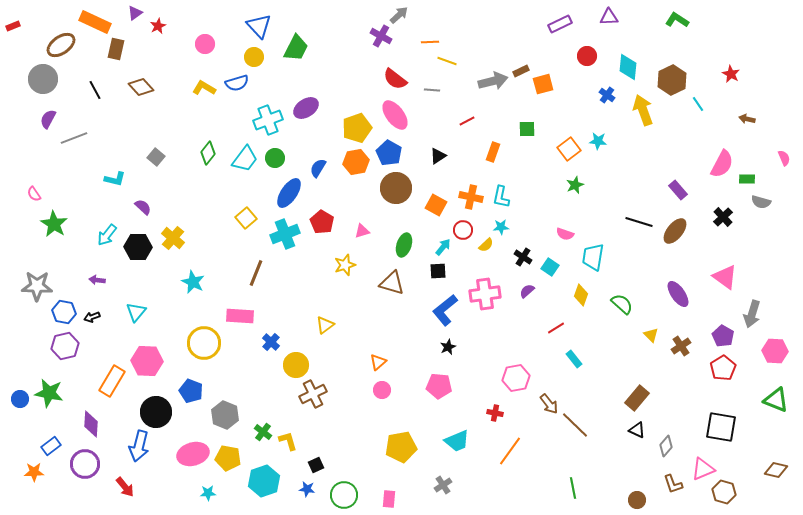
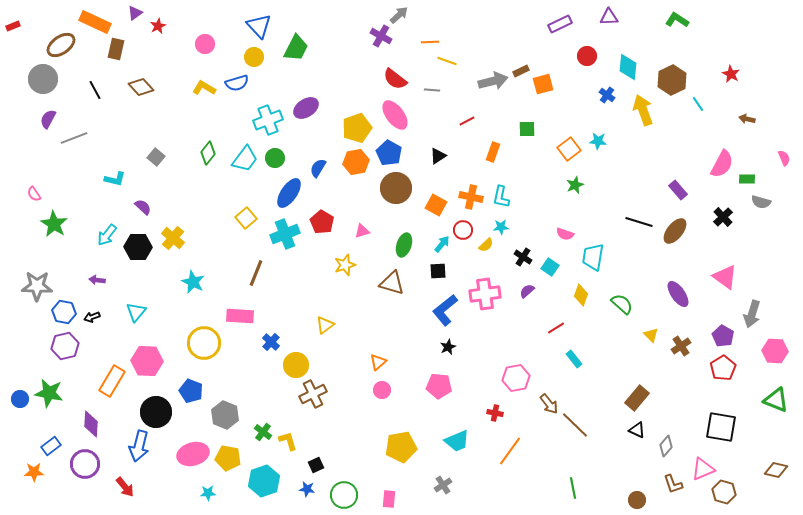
cyan arrow at (443, 247): moved 1 px left, 3 px up
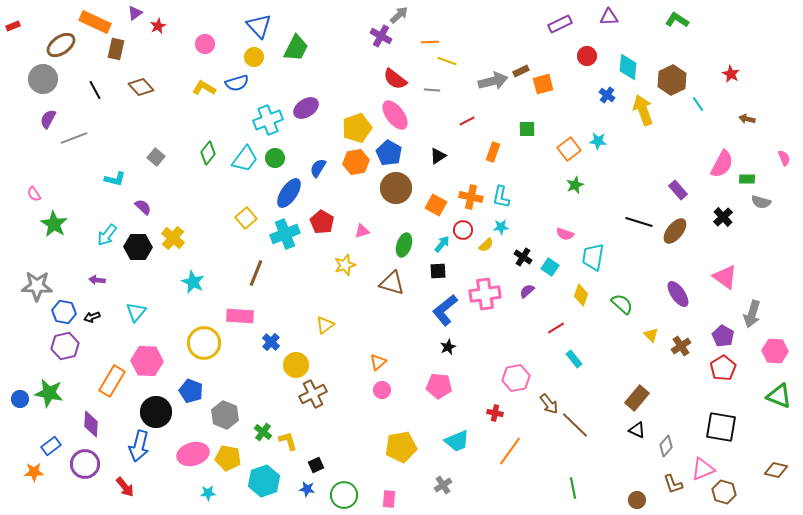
green triangle at (776, 400): moved 3 px right, 4 px up
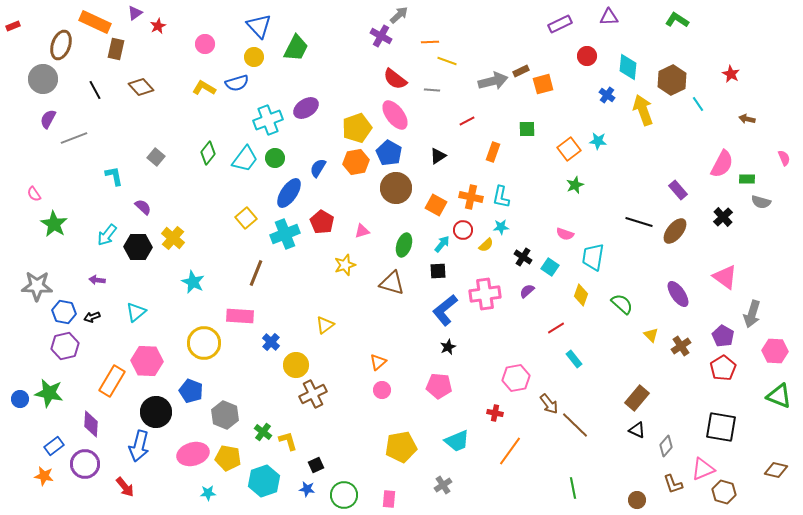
brown ellipse at (61, 45): rotated 36 degrees counterclockwise
cyan L-shape at (115, 179): moved 1 px left, 3 px up; rotated 115 degrees counterclockwise
cyan triangle at (136, 312): rotated 10 degrees clockwise
blue rectangle at (51, 446): moved 3 px right
orange star at (34, 472): moved 10 px right, 4 px down; rotated 12 degrees clockwise
